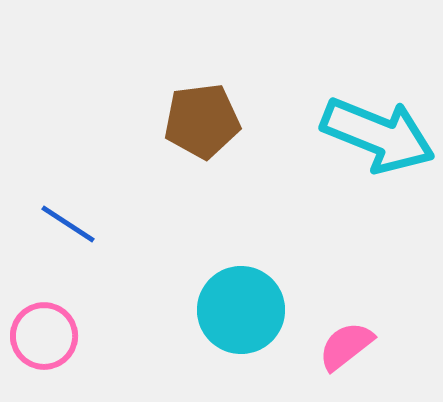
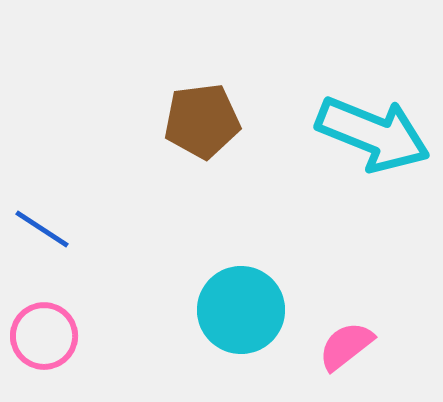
cyan arrow: moved 5 px left, 1 px up
blue line: moved 26 px left, 5 px down
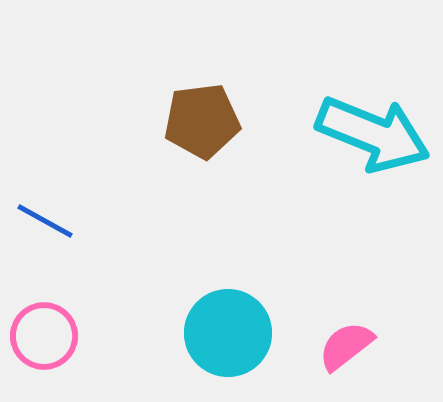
blue line: moved 3 px right, 8 px up; rotated 4 degrees counterclockwise
cyan circle: moved 13 px left, 23 px down
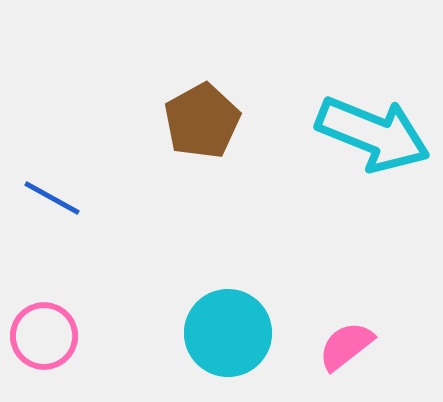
brown pentagon: rotated 22 degrees counterclockwise
blue line: moved 7 px right, 23 px up
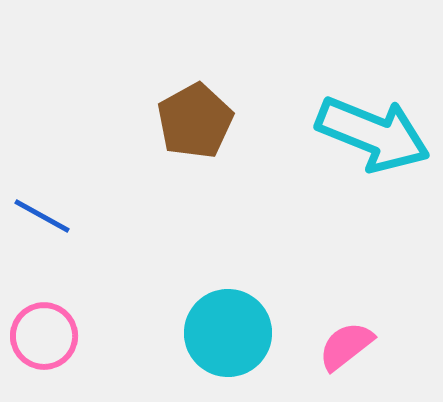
brown pentagon: moved 7 px left
blue line: moved 10 px left, 18 px down
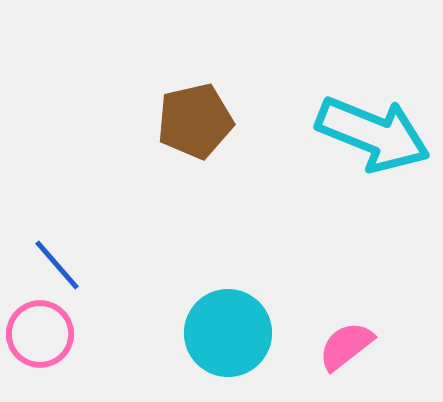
brown pentagon: rotated 16 degrees clockwise
blue line: moved 15 px right, 49 px down; rotated 20 degrees clockwise
pink circle: moved 4 px left, 2 px up
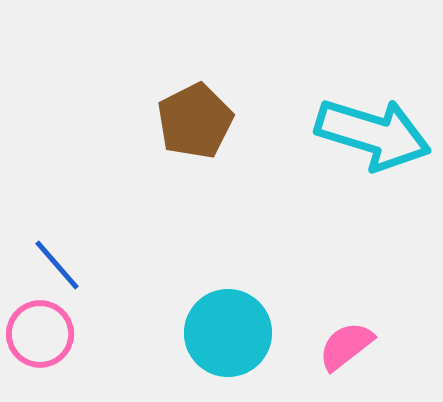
brown pentagon: rotated 14 degrees counterclockwise
cyan arrow: rotated 5 degrees counterclockwise
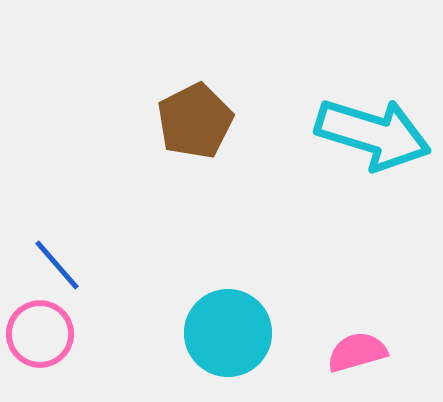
pink semicircle: moved 11 px right, 6 px down; rotated 22 degrees clockwise
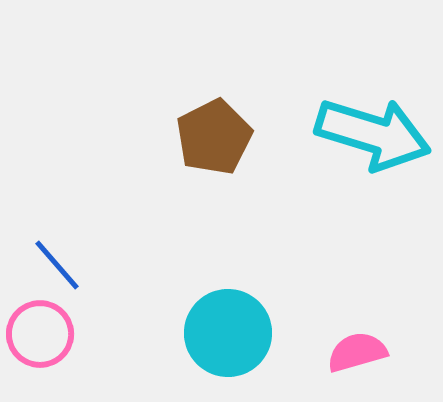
brown pentagon: moved 19 px right, 16 px down
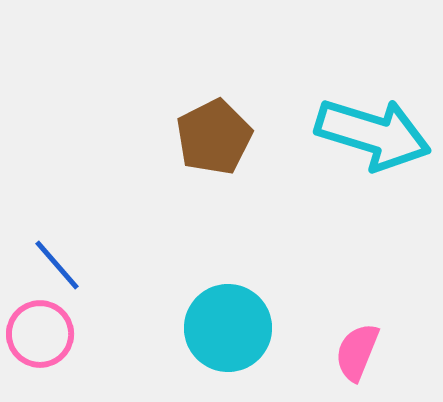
cyan circle: moved 5 px up
pink semicircle: rotated 52 degrees counterclockwise
